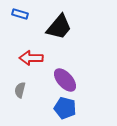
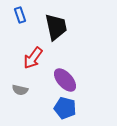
blue rectangle: moved 1 px down; rotated 56 degrees clockwise
black trapezoid: moved 3 px left; rotated 52 degrees counterclockwise
red arrow: moved 2 px right; rotated 55 degrees counterclockwise
gray semicircle: rotated 91 degrees counterclockwise
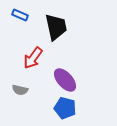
blue rectangle: rotated 49 degrees counterclockwise
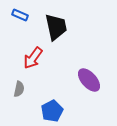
purple ellipse: moved 24 px right
gray semicircle: moved 1 px left, 1 px up; rotated 91 degrees counterclockwise
blue pentagon: moved 13 px left, 3 px down; rotated 30 degrees clockwise
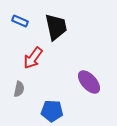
blue rectangle: moved 6 px down
purple ellipse: moved 2 px down
blue pentagon: rotated 30 degrees clockwise
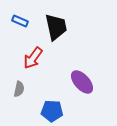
purple ellipse: moved 7 px left
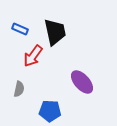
blue rectangle: moved 8 px down
black trapezoid: moved 1 px left, 5 px down
red arrow: moved 2 px up
blue pentagon: moved 2 px left
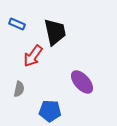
blue rectangle: moved 3 px left, 5 px up
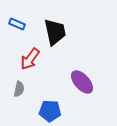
red arrow: moved 3 px left, 3 px down
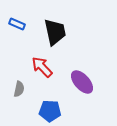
red arrow: moved 12 px right, 8 px down; rotated 100 degrees clockwise
